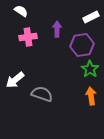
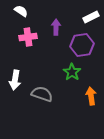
purple arrow: moved 1 px left, 2 px up
green star: moved 18 px left, 3 px down
white arrow: rotated 42 degrees counterclockwise
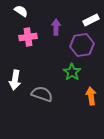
white rectangle: moved 3 px down
